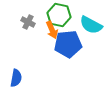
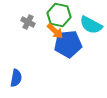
orange arrow: moved 3 px right, 1 px down; rotated 24 degrees counterclockwise
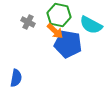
blue pentagon: rotated 16 degrees clockwise
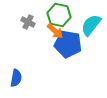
cyan semicircle: rotated 100 degrees clockwise
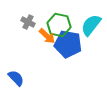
green hexagon: moved 10 px down
orange arrow: moved 8 px left, 5 px down
blue semicircle: rotated 54 degrees counterclockwise
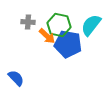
gray cross: rotated 24 degrees counterclockwise
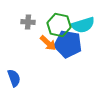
cyan semicircle: moved 8 px left; rotated 145 degrees counterclockwise
orange arrow: moved 1 px right, 7 px down
blue semicircle: moved 2 px left; rotated 24 degrees clockwise
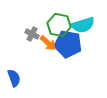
gray cross: moved 4 px right, 12 px down; rotated 24 degrees clockwise
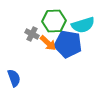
green hexagon: moved 5 px left, 4 px up; rotated 15 degrees counterclockwise
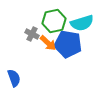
green hexagon: rotated 10 degrees counterclockwise
cyan semicircle: moved 1 px left, 2 px up
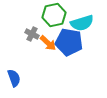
green hexagon: moved 6 px up
blue pentagon: moved 1 px right, 2 px up
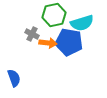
orange arrow: rotated 36 degrees counterclockwise
